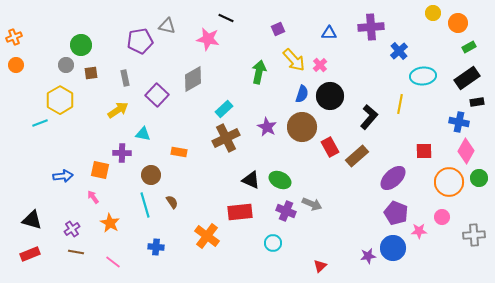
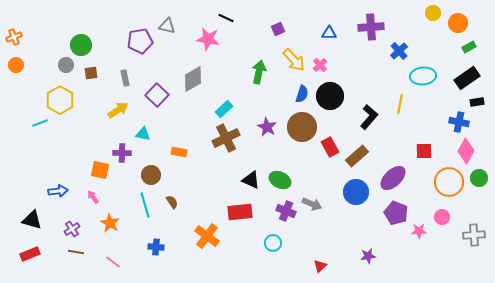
blue arrow at (63, 176): moved 5 px left, 15 px down
blue circle at (393, 248): moved 37 px left, 56 px up
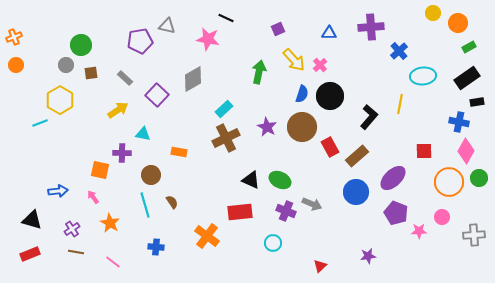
gray rectangle at (125, 78): rotated 35 degrees counterclockwise
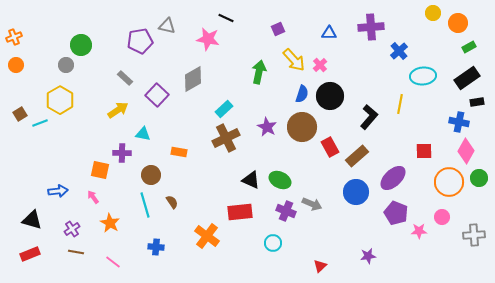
brown square at (91, 73): moved 71 px left, 41 px down; rotated 24 degrees counterclockwise
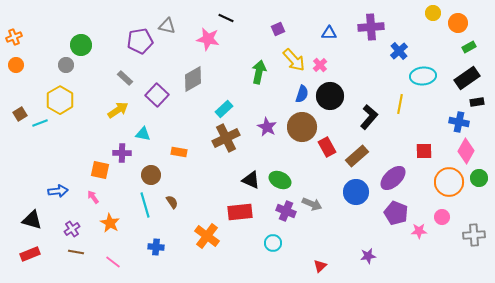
red rectangle at (330, 147): moved 3 px left
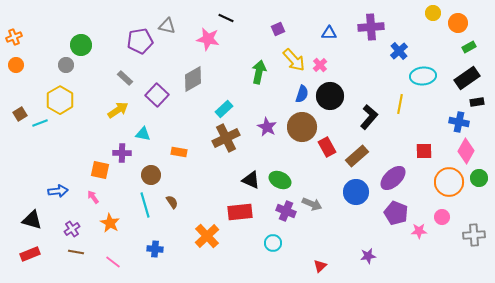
orange cross at (207, 236): rotated 10 degrees clockwise
blue cross at (156, 247): moved 1 px left, 2 px down
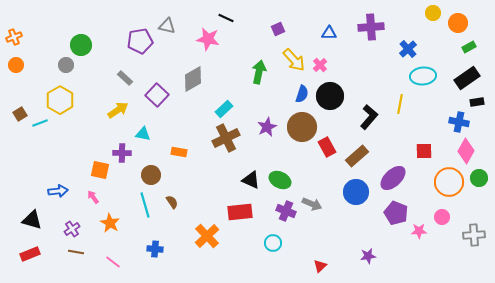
blue cross at (399, 51): moved 9 px right, 2 px up
purple star at (267, 127): rotated 18 degrees clockwise
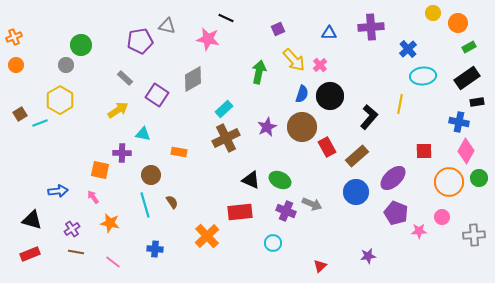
purple square at (157, 95): rotated 10 degrees counterclockwise
orange star at (110, 223): rotated 18 degrees counterclockwise
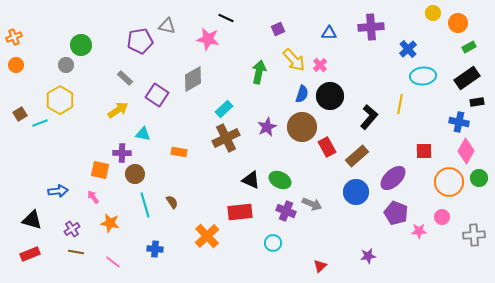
brown circle at (151, 175): moved 16 px left, 1 px up
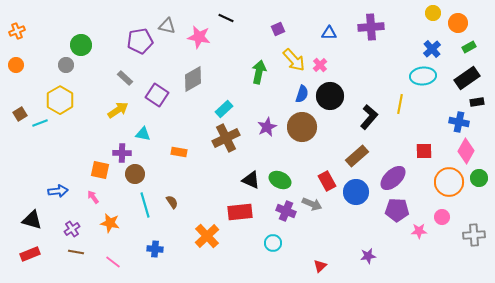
orange cross at (14, 37): moved 3 px right, 6 px up
pink star at (208, 39): moved 9 px left, 2 px up
blue cross at (408, 49): moved 24 px right
red rectangle at (327, 147): moved 34 px down
purple pentagon at (396, 213): moved 1 px right, 3 px up; rotated 20 degrees counterclockwise
